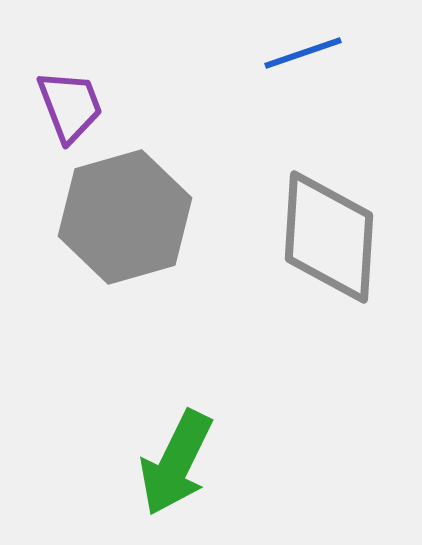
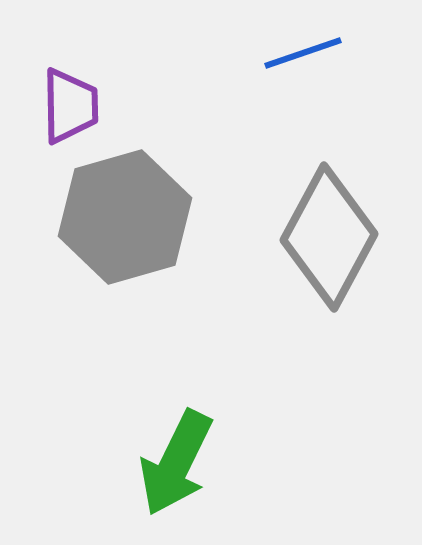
purple trapezoid: rotated 20 degrees clockwise
gray diamond: rotated 25 degrees clockwise
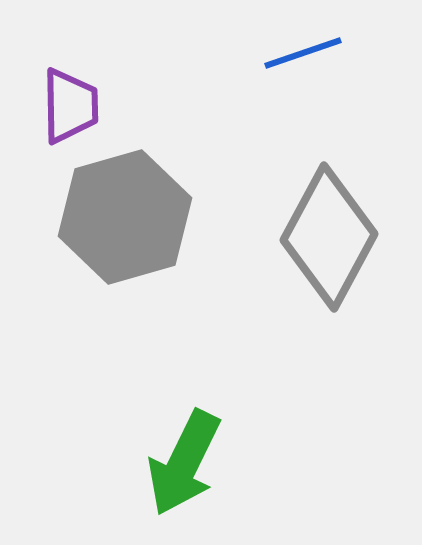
green arrow: moved 8 px right
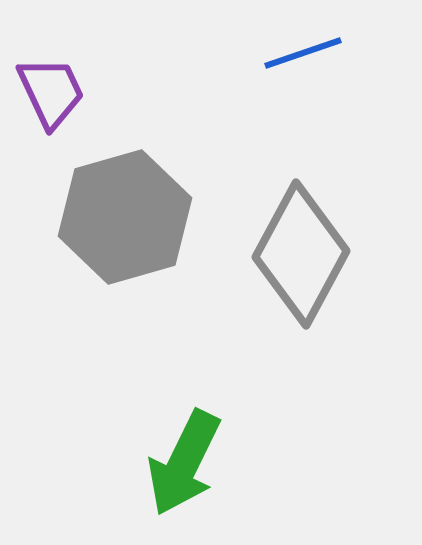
purple trapezoid: moved 19 px left, 14 px up; rotated 24 degrees counterclockwise
gray diamond: moved 28 px left, 17 px down
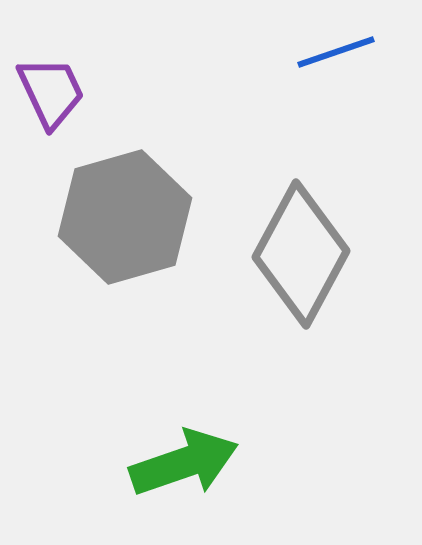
blue line: moved 33 px right, 1 px up
green arrow: rotated 135 degrees counterclockwise
